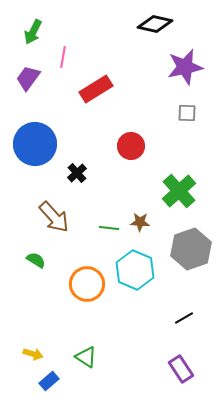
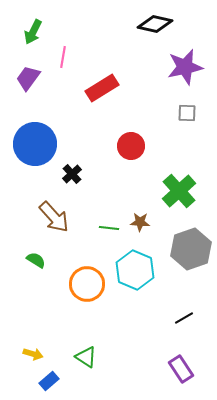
red rectangle: moved 6 px right, 1 px up
black cross: moved 5 px left, 1 px down
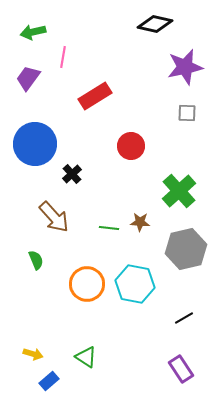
green arrow: rotated 50 degrees clockwise
red rectangle: moved 7 px left, 8 px down
gray hexagon: moved 5 px left; rotated 6 degrees clockwise
green semicircle: rotated 36 degrees clockwise
cyan hexagon: moved 14 px down; rotated 12 degrees counterclockwise
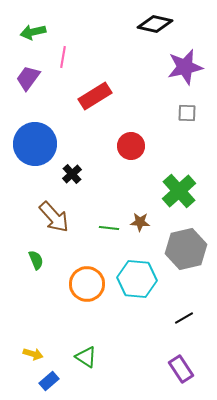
cyan hexagon: moved 2 px right, 5 px up; rotated 6 degrees counterclockwise
